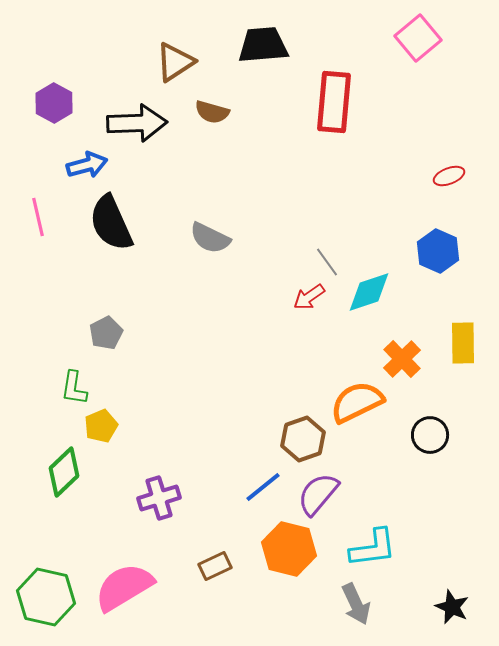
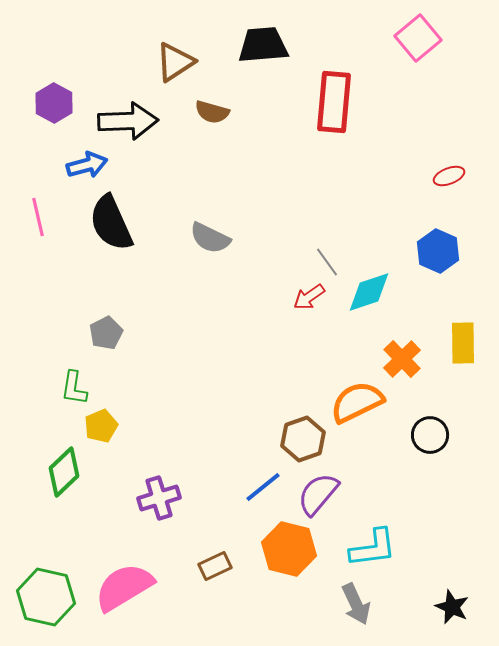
black arrow: moved 9 px left, 2 px up
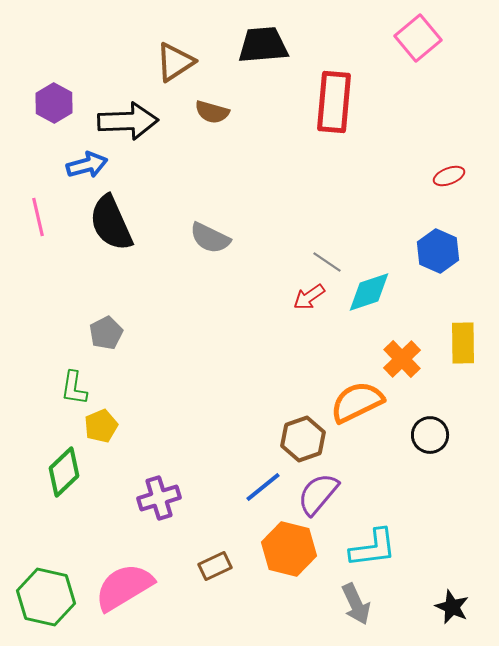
gray line: rotated 20 degrees counterclockwise
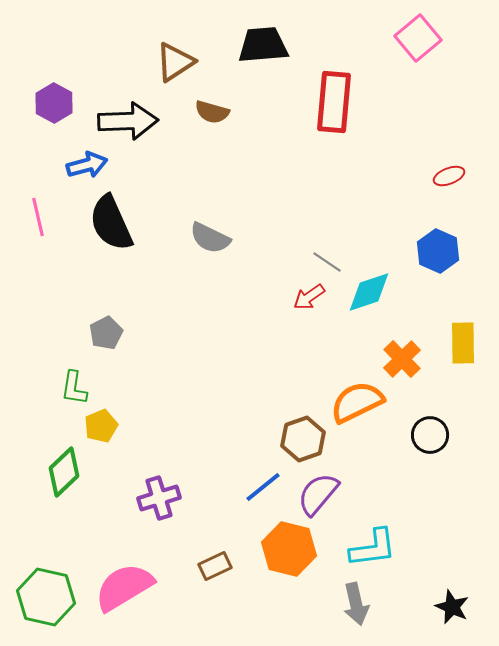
gray arrow: rotated 12 degrees clockwise
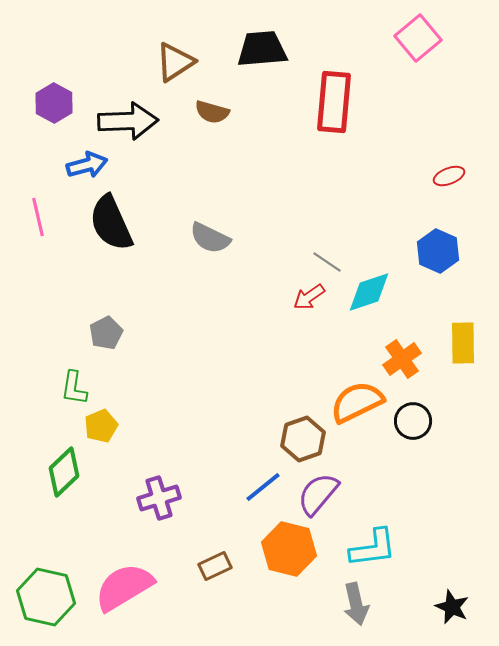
black trapezoid: moved 1 px left, 4 px down
orange cross: rotated 9 degrees clockwise
black circle: moved 17 px left, 14 px up
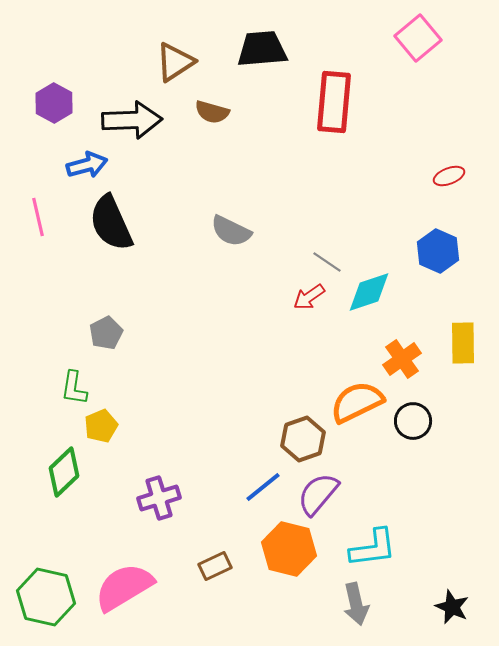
black arrow: moved 4 px right, 1 px up
gray semicircle: moved 21 px right, 7 px up
